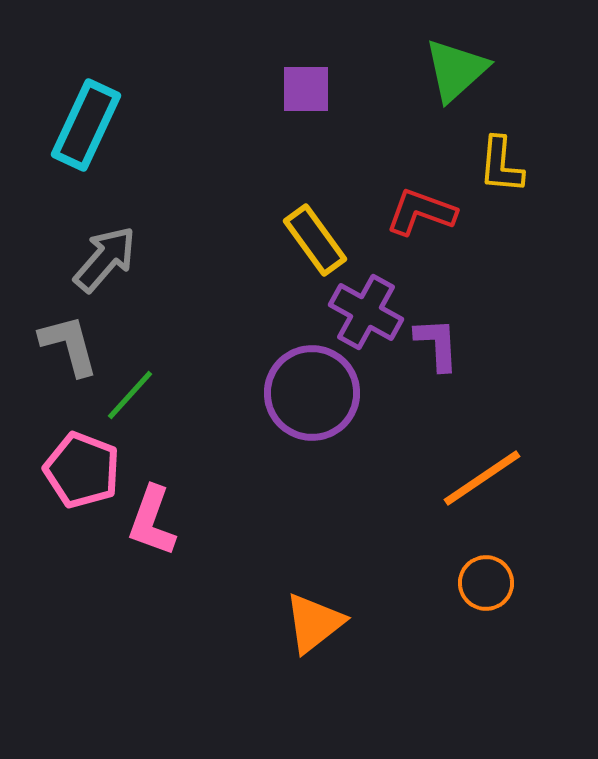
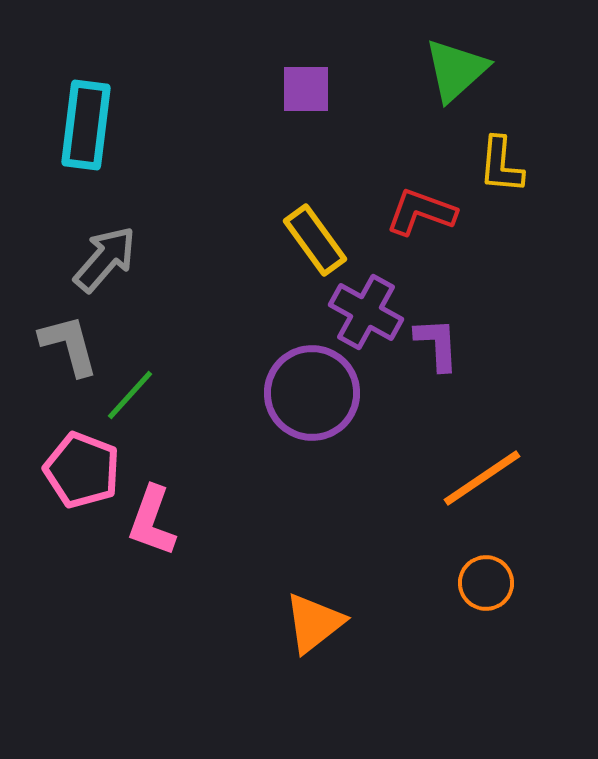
cyan rectangle: rotated 18 degrees counterclockwise
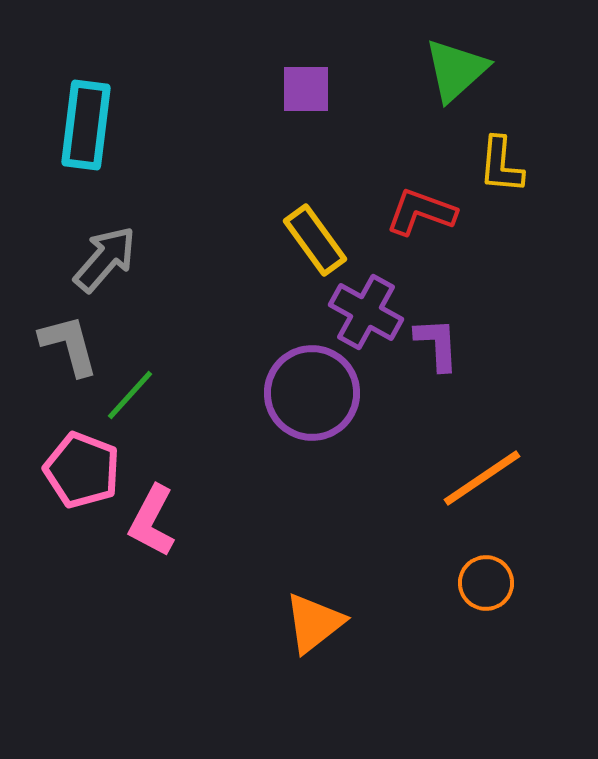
pink L-shape: rotated 8 degrees clockwise
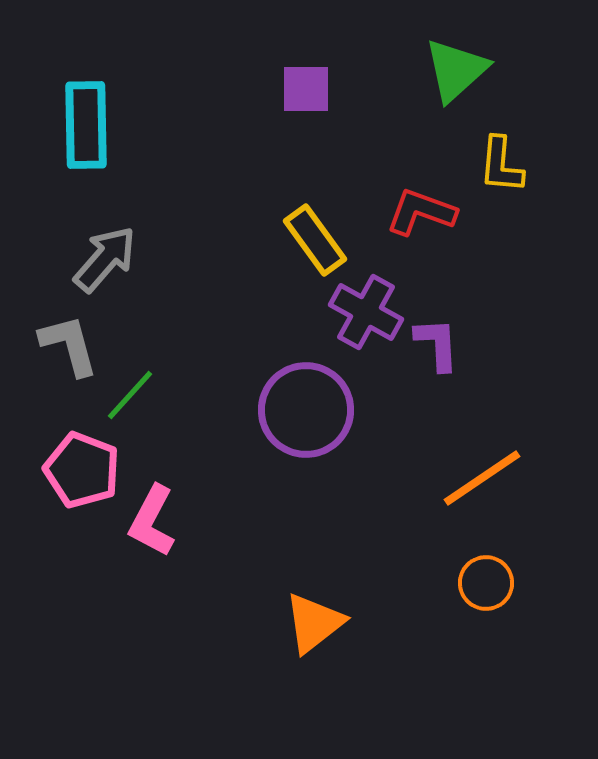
cyan rectangle: rotated 8 degrees counterclockwise
purple circle: moved 6 px left, 17 px down
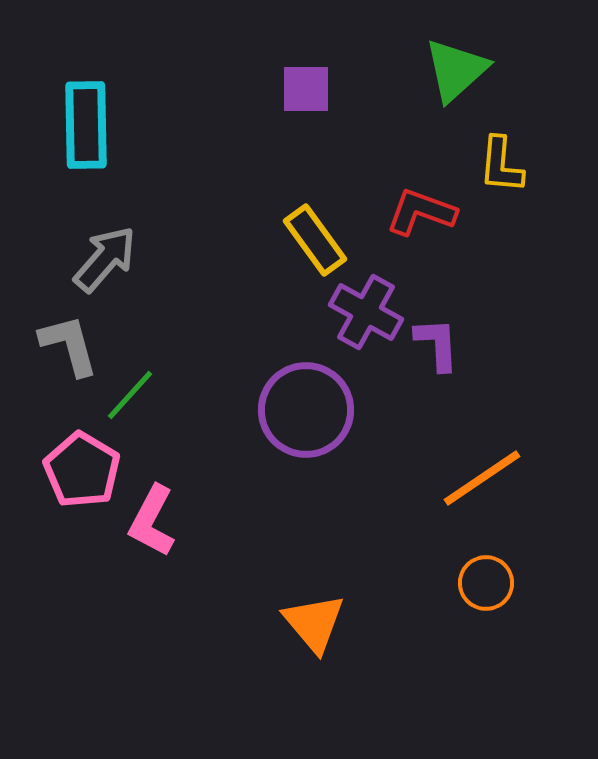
pink pentagon: rotated 10 degrees clockwise
orange triangle: rotated 32 degrees counterclockwise
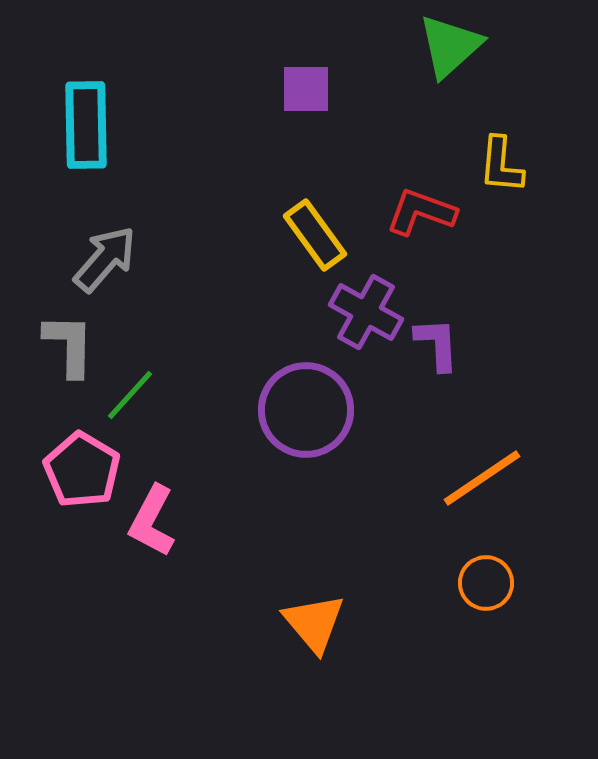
green triangle: moved 6 px left, 24 px up
yellow rectangle: moved 5 px up
gray L-shape: rotated 16 degrees clockwise
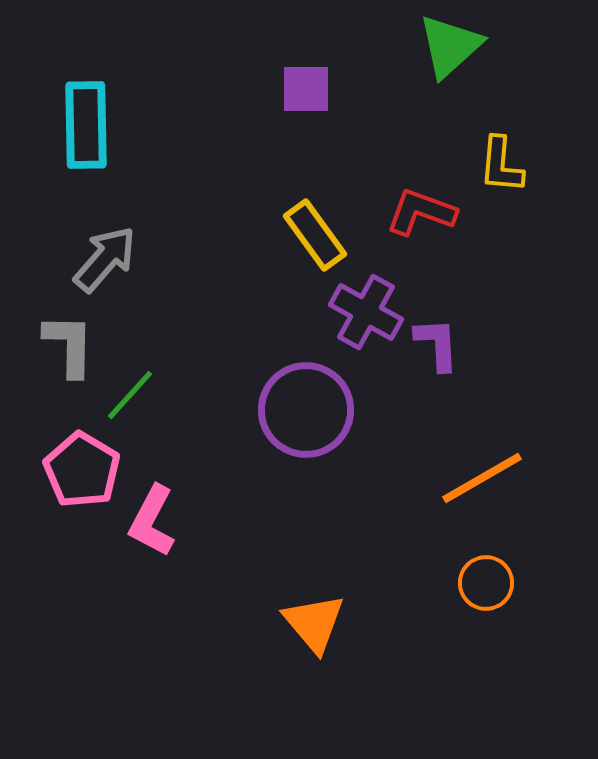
orange line: rotated 4 degrees clockwise
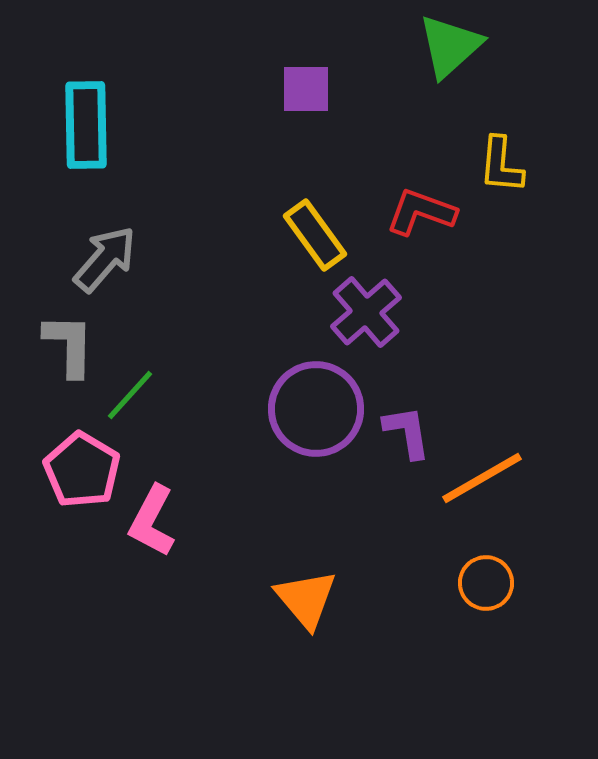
purple cross: rotated 20 degrees clockwise
purple L-shape: moved 30 px left, 88 px down; rotated 6 degrees counterclockwise
purple circle: moved 10 px right, 1 px up
orange triangle: moved 8 px left, 24 px up
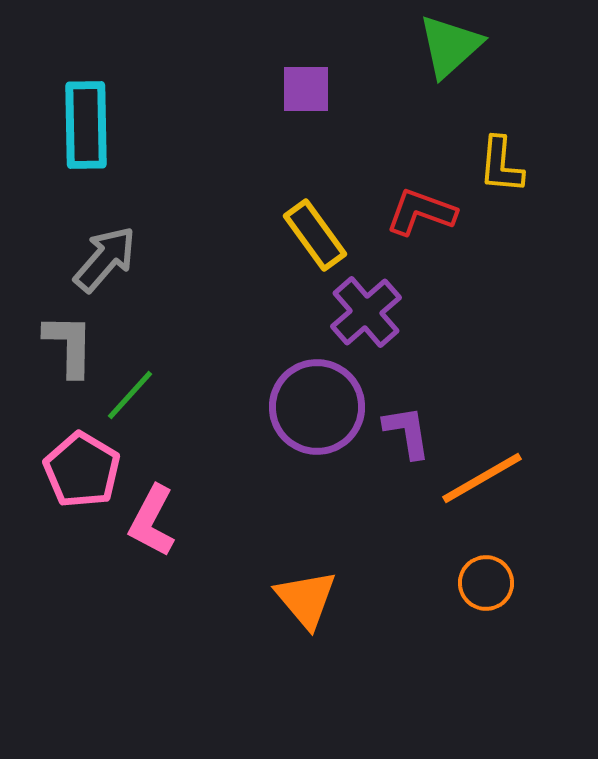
purple circle: moved 1 px right, 2 px up
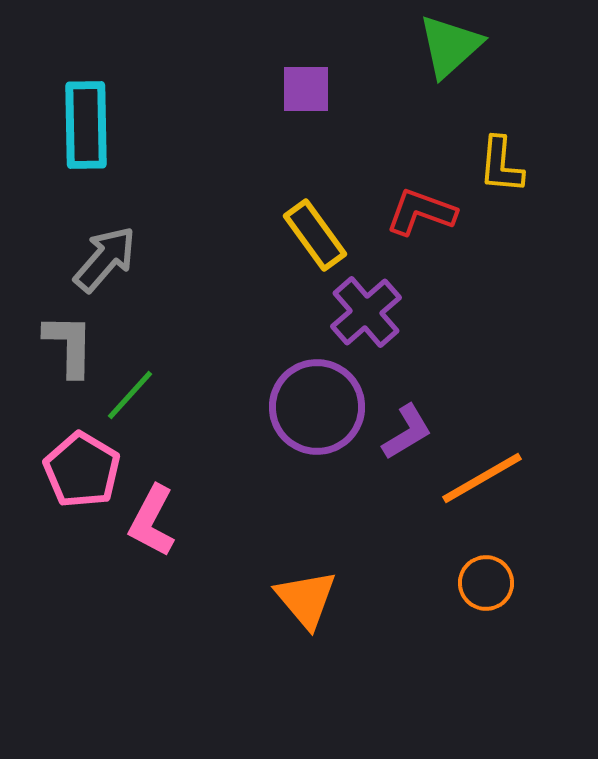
purple L-shape: rotated 68 degrees clockwise
